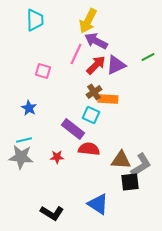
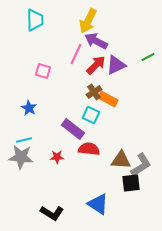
orange rectangle: rotated 24 degrees clockwise
black square: moved 1 px right, 1 px down
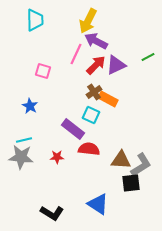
blue star: moved 1 px right, 2 px up
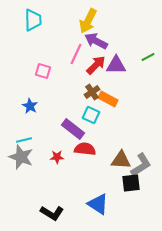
cyan trapezoid: moved 2 px left
purple triangle: rotated 25 degrees clockwise
brown cross: moved 2 px left
red semicircle: moved 4 px left
gray star: rotated 15 degrees clockwise
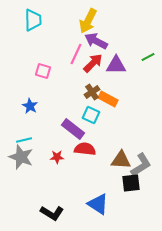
red arrow: moved 3 px left, 2 px up
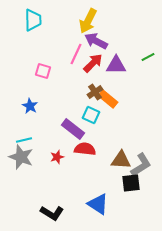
brown cross: moved 3 px right
orange rectangle: rotated 12 degrees clockwise
red star: rotated 16 degrees counterclockwise
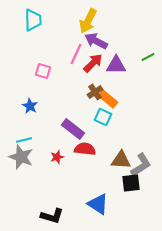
cyan square: moved 12 px right, 2 px down
black L-shape: moved 3 px down; rotated 15 degrees counterclockwise
